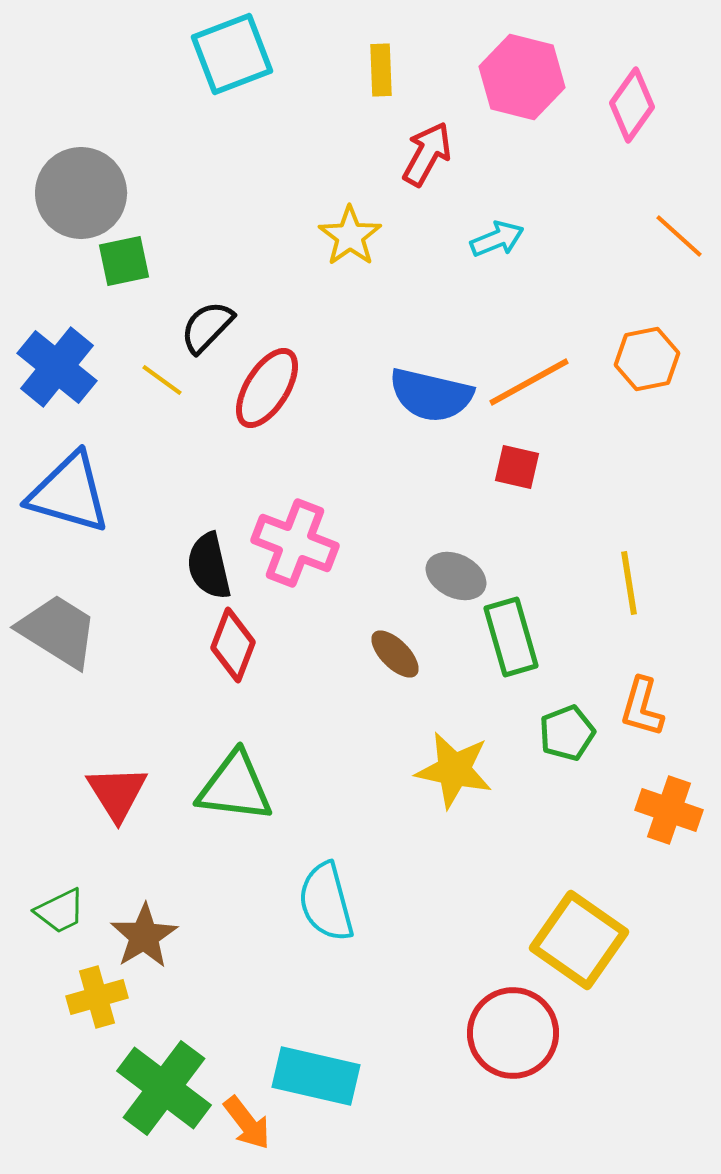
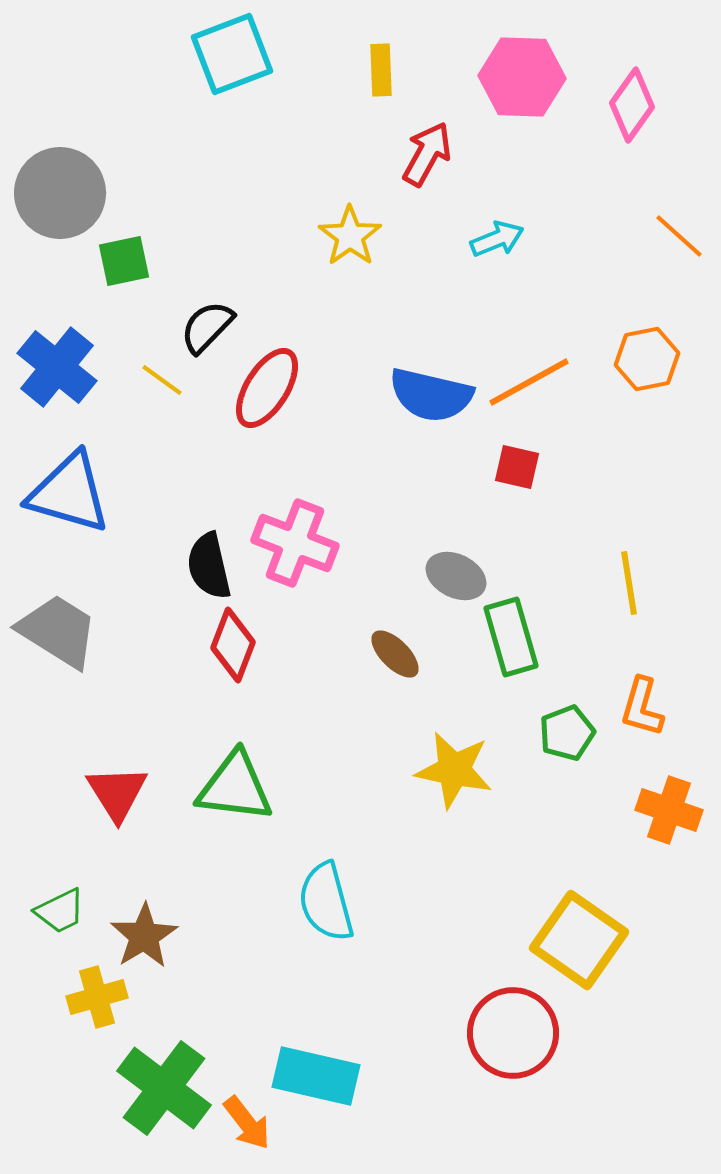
pink hexagon at (522, 77): rotated 12 degrees counterclockwise
gray circle at (81, 193): moved 21 px left
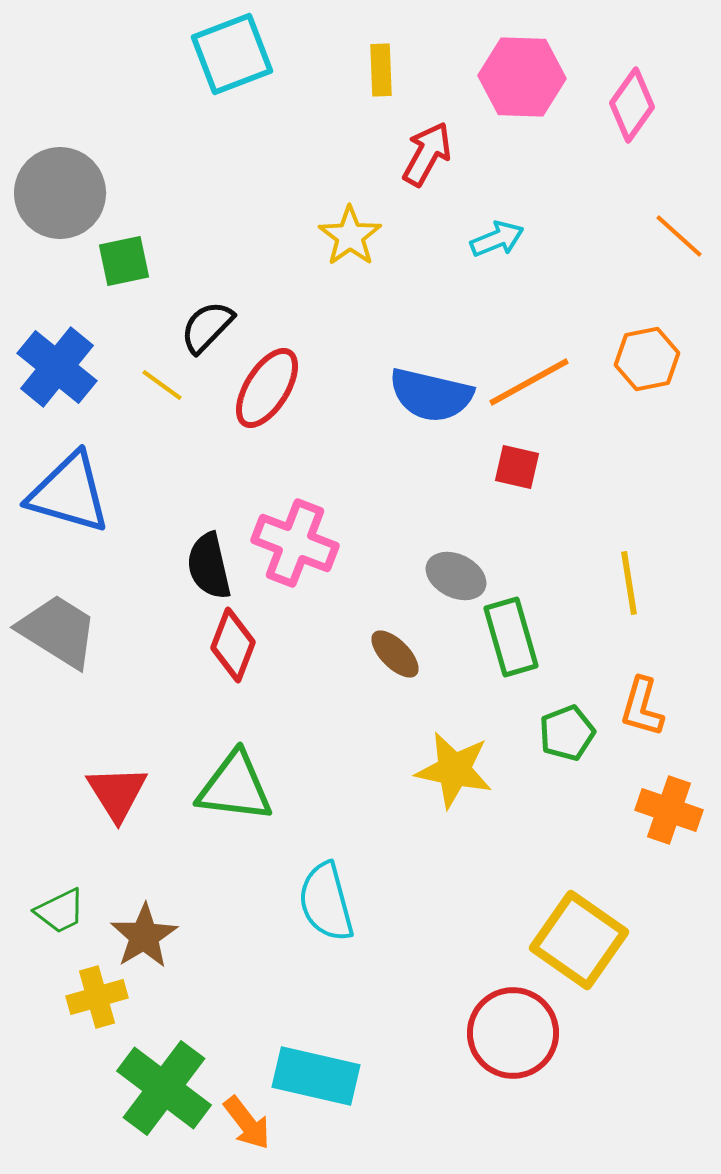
yellow line at (162, 380): moved 5 px down
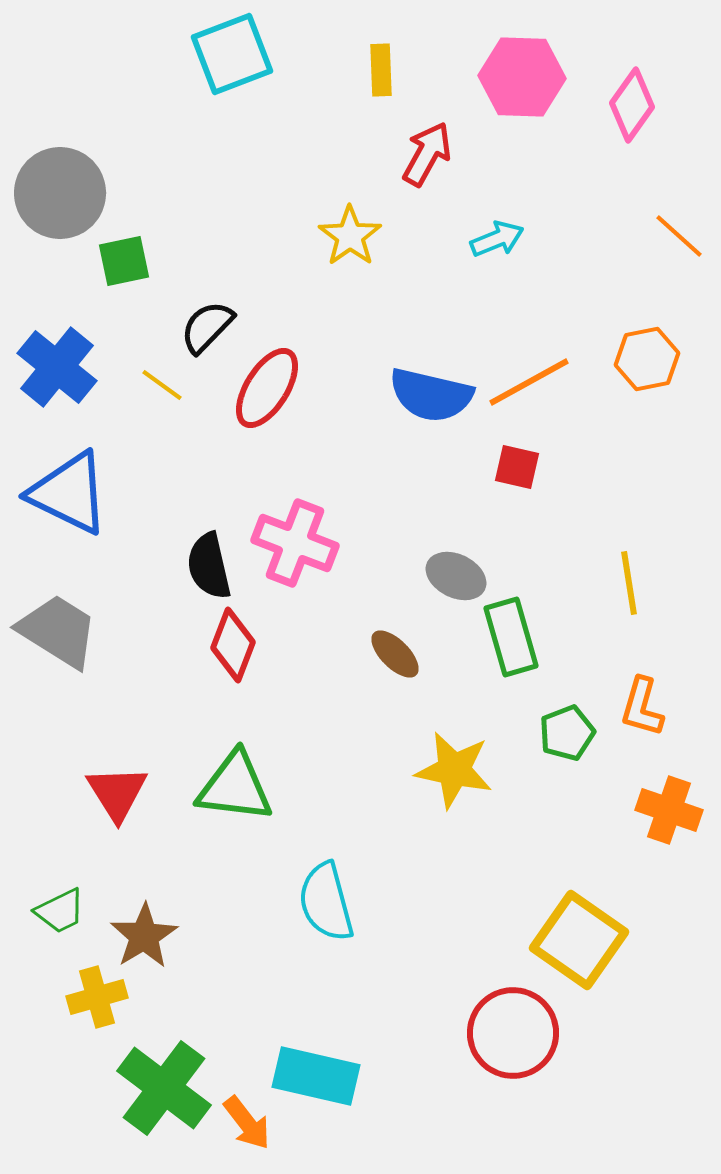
blue triangle at (69, 493): rotated 10 degrees clockwise
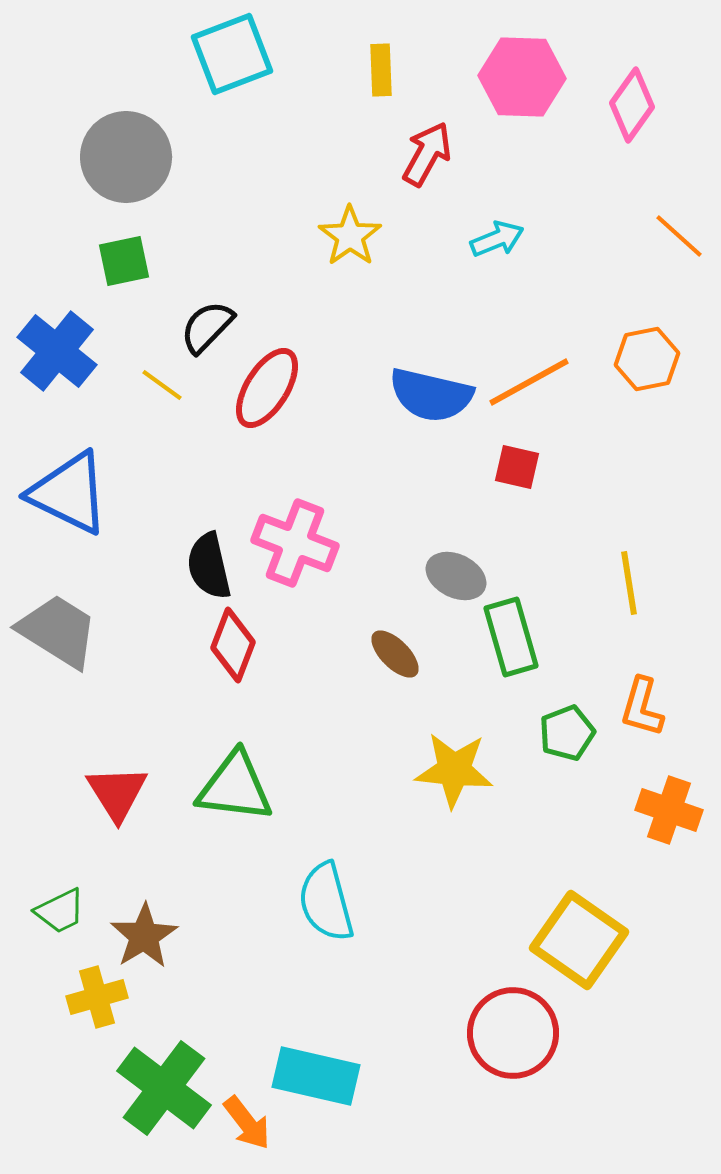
gray circle at (60, 193): moved 66 px right, 36 px up
blue cross at (57, 367): moved 16 px up
yellow star at (454, 770): rotated 6 degrees counterclockwise
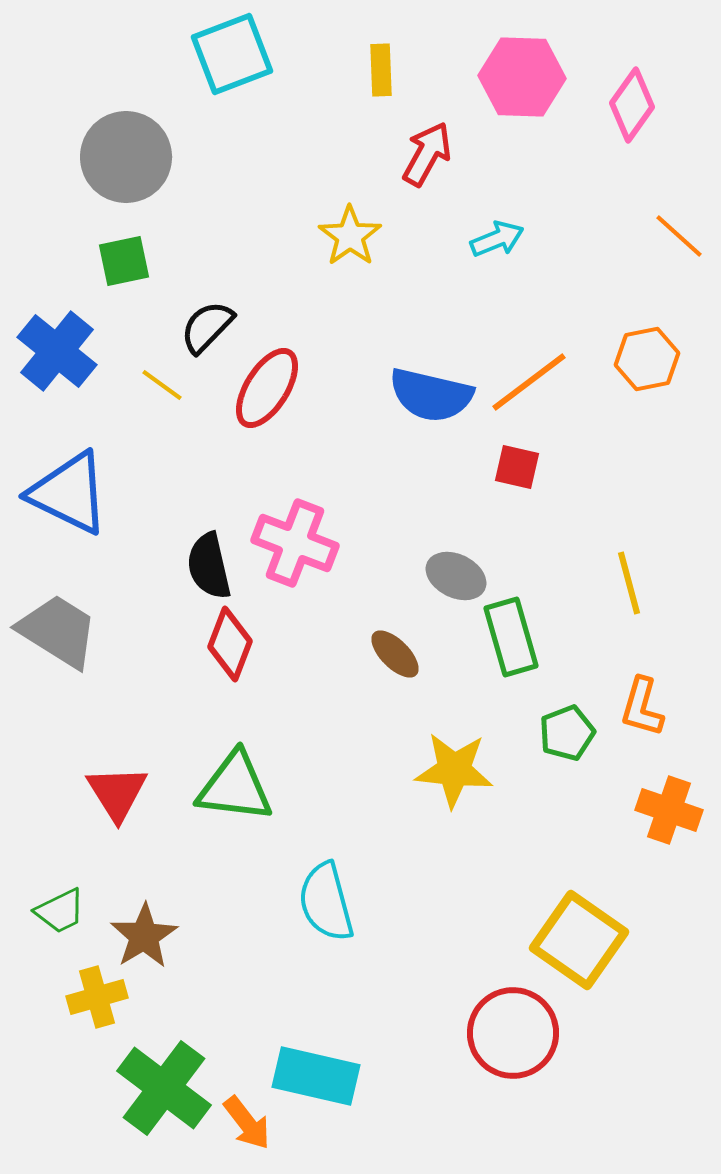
orange line at (529, 382): rotated 8 degrees counterclockwise
yellow line at (629, 583): rotated 6 degrees counterclockwise
red diamond at (233, 645): moved 3 px left, 1 px up
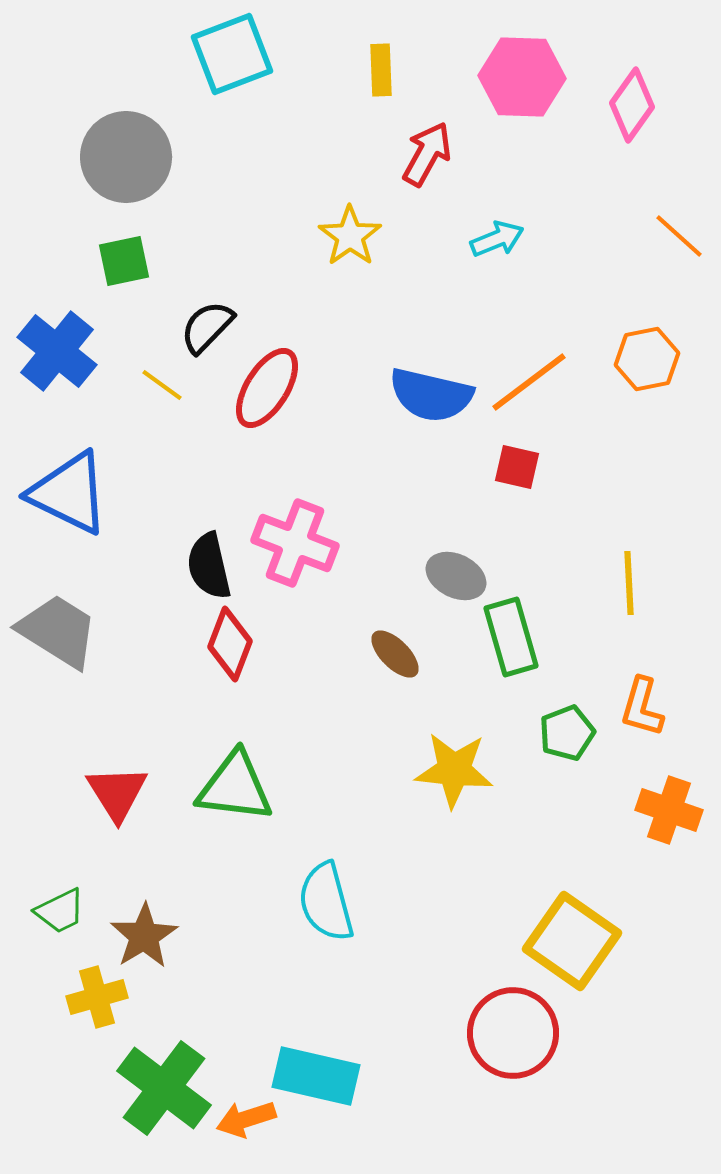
yellow line at (629, 583): rotated 12 degrees clockwise
yellow square at (579, 940): moved 7 px left, 1 px down
orange arrow at (247, 1123): moved 1 px left, 4 px up; rotated 110 degrees clockwise
